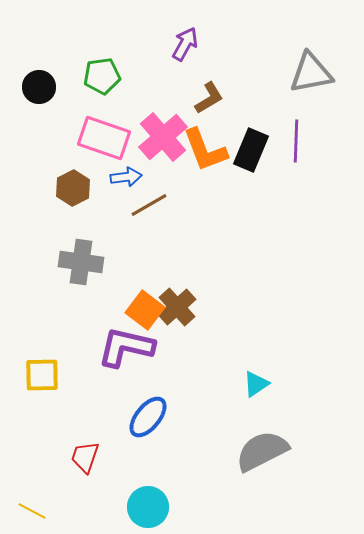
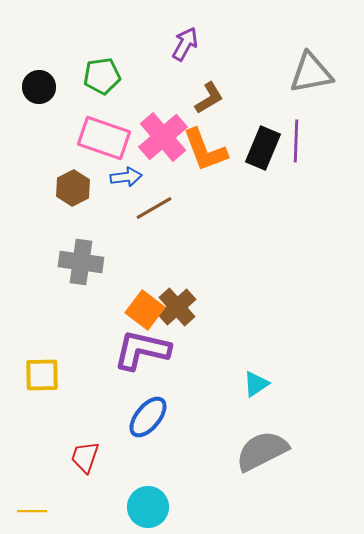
black rectangle: moved 12 px right, 2 px up
brown line: moved 5 px right, 3 px down
purple L-shape: moved 16 px right, 3 px down
yellow line: rotated 28 degrees counterclockwise
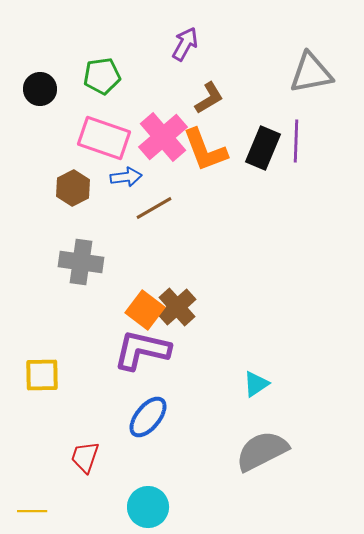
black circle: moved 1 px right, 2 px down
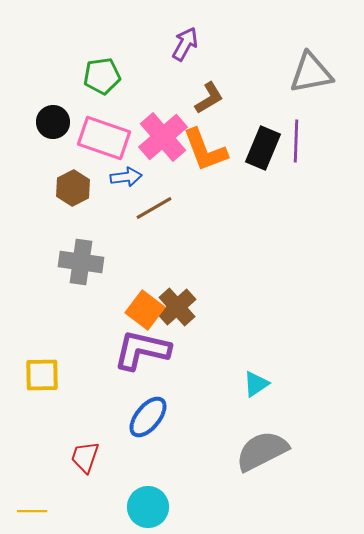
black circle: moved 13 px right, 33 px down
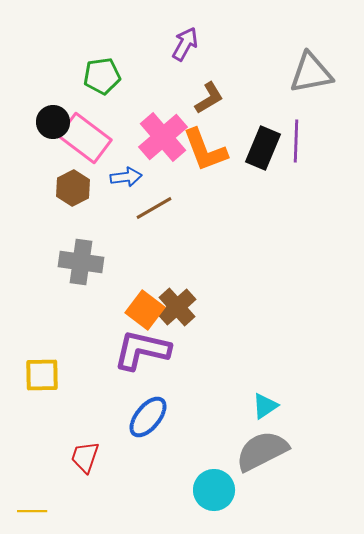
pink rectangle: moved 19 px left; rotated 18 degrees clockwise
cyan triangle: moved 9 px right, 22 px down
cyan circle: moved 66 px right, 17 px up
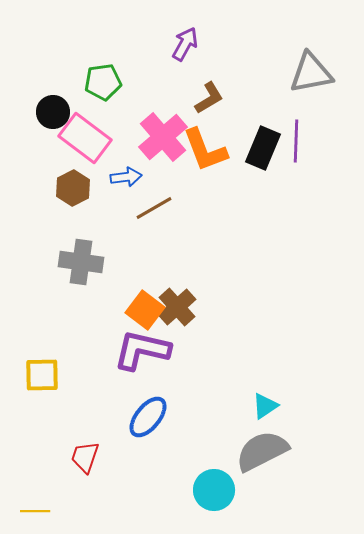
green pentagon: moved 1 px right, 6 px down
black circle: moved 10 px up
yellow line: moved 3 px right
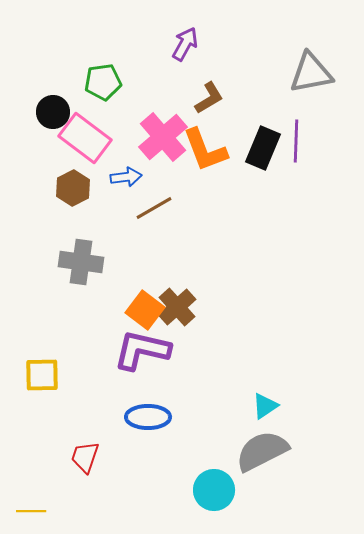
blue ellipse: rotated 51 degrees clockwise
yellow line: moved 4 px left
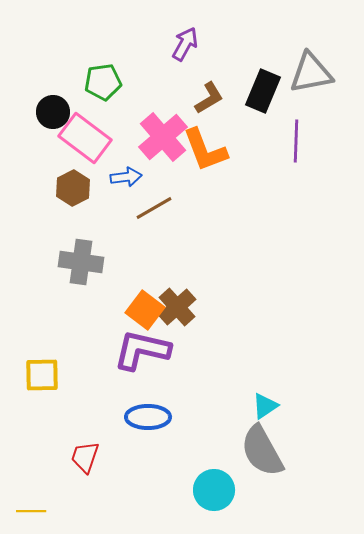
black rectangle: moved 57 px up
gray semicircle: rotated 92 degrees counterclockwise
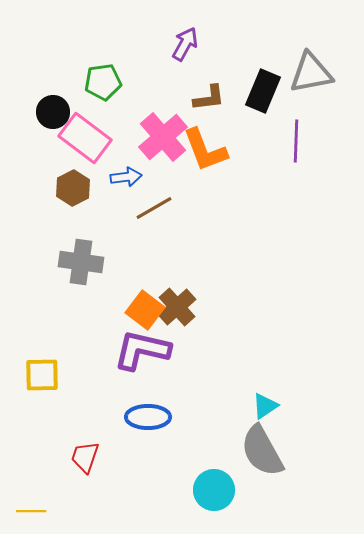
brown L-shape: rotated 24 degrees clockwise
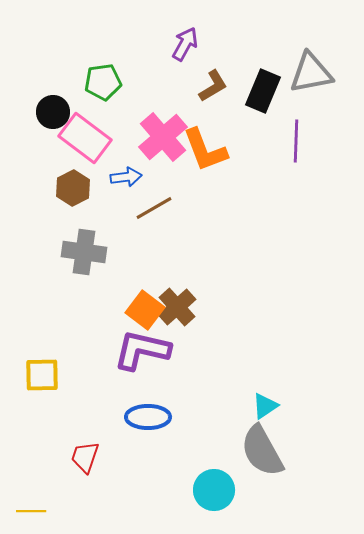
brown L-shape: moved 4 px right, 12 px up; rotated 24 degrees counterclockwise
gray cross: moved 3 px right, 10 px up
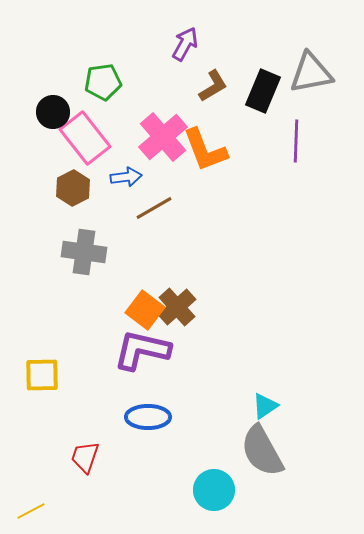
pink rectangle: rotated 15 degrees clockwise
yellow line: rotated 28 degrees counterclockwise
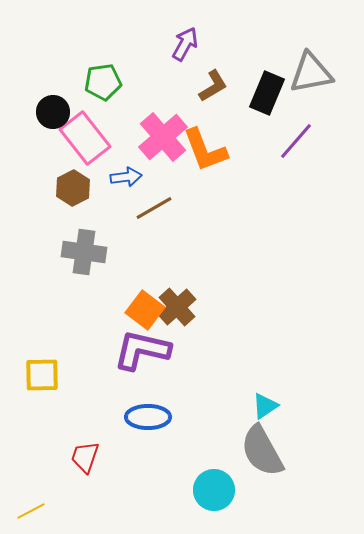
black rectangle: moved 4 px right, 2 px down
purple line: rotated 39 degrees clockwise
